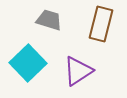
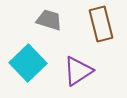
brown rectangle: rotated 28 degrees counterclockwise
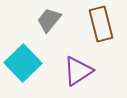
gray trapezoid: rotated 68 degrees counterclockwise
cyan square: moved 5 px left
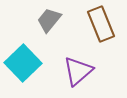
brown rectangle: rotated 8 degrees counterclockwise
purple triangle: rotated 8 degrees counterclockwise
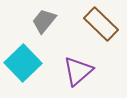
gray trapezoid: moved 5 px left, 1 px down
brown rectangle: rotated 24 degrees counterclockwise
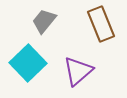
brown rectangle: rotated 24 degrees clockwise
cyan square: moved 5 px right
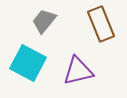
cyan square: rotated 18 degrees counterclockwise
purple triangle: rotated 28 degrees clockwise
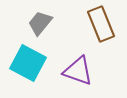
gray trapezoid: moved 4 px left, 2 px down
purple triangle: rotated 32 degrees clockwise
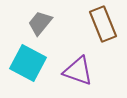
brown rectangle: moved 2 px right
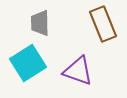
gray trapezoid: rotated 40 degrees counterclockwise
cyan square: rotated 30 degrees clockwise
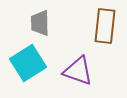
brown rectangle: moved 2 px right, 2 px down; rotated 28 degrees clockwise
